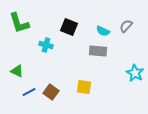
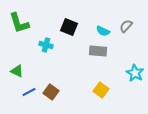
yellow square: moved 17 px right, 3 px down; rotated 28 degrees clockwise
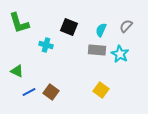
cyan semicircle: moved 2 px left, 1 px up; rotated 88 degrees clockwise
gray rectangle: moved 1 px left, 1 px up
cyan star: moved 15 px left, 19 px up
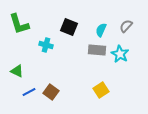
green L-shape: moved 1 px down
yellow square: rotated 21 degrees clockwise
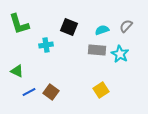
cyan semicircle: moved 1 px right; rotated 48 degrees clockwise
cyan cross: rotated 24 degrees counterclockwise
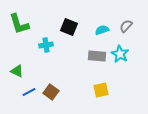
gray rectangle: moved 6 px down
yellow square: rotated 21 degrees clockwise
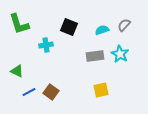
gray semicircle: moved 2 px left, 1 px up
gray rectangle: moved 2 px left; rotated 12 degrees counterclockwise
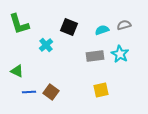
gray semicircle: rotated 32 degrees clockwise
cyan cross: rotated 32 degrees counterclockwise
blue line: rotated 24 degrees clockwise
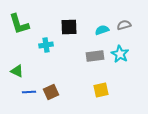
black square: rotated 24 degrees counterclockwise
cyan cross: rotated 32 degrees clockwise
brown square: rotated 28 degrees clockwise
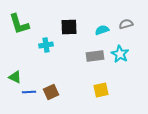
gray semicircle: moved 2 px right, 1 px up
green triangle: moved 2 px left, 6 px down
